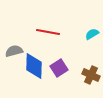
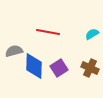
brown cross: moved 1 px left, 7 px up
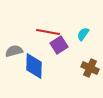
cyan semicircle: moved 9 px left; rotated 24 degrees counterclockwise
purple square: moved 23 px up
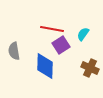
red line: moved 4 px right, 3 px up
purple square: moved 2 px right
gray semicircle: rotated 84 degrees counterclockwise
blue diamond: moved 11 px right
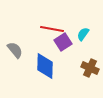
purple square: moved 2 px right, 3 px up
gray semicircle: moved 1 px right, 1 px up; rotated 150 degrees clockwise
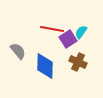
cyan semicircle: moved 2 px left, 2 px up
purple square: moved 5 px right, 3 px up
gray semicircle: moved 3 px right, 1 px down
brown cross: moved 12 px left, 6 px up
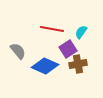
purple square: moved 10 px down
brown cross: moved 2 px down; rotated 36 degrees counterclockwise
blue diamond: rotated 68 degrees counterclockwise
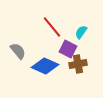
red line: moved 2 px up; rotated 40 degrees clockwise
purple square: rotated 30 degrees counterclockwise
